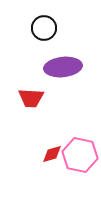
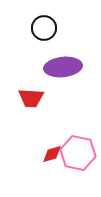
pink hexagon: moved 2 px left, 2 px up
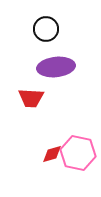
black circle: moved 2 px right, 1 px down
purple ellipse: moved 7 px left
